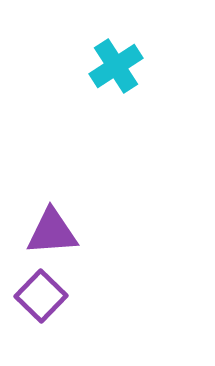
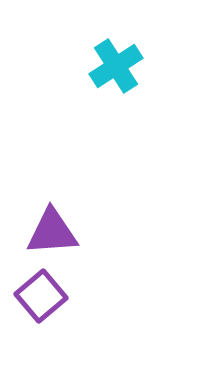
purple square: rotated 6 degrees clockwise
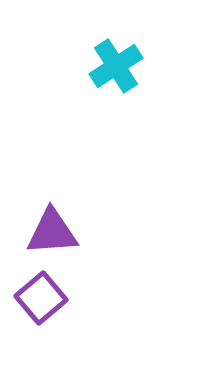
purple square: moved 2 px down
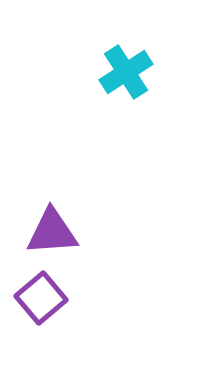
cyan cross: moved 10 px right, 6 px down
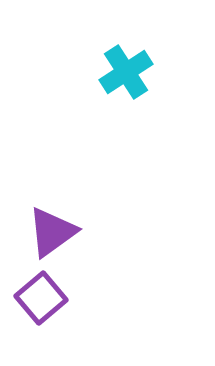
purple triangle: rotated 32 degrees counterclockwise
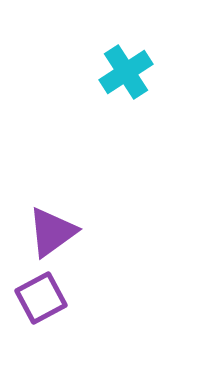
purple square: rotated 12 degrees clockwise
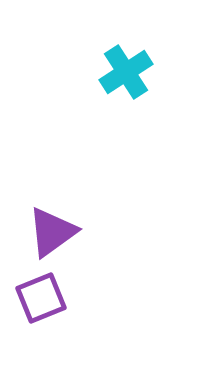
purple square: rotated 6 degrees clockwise
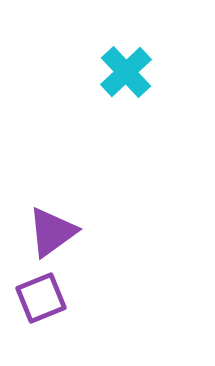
cyan cross: rotated 10 degrees counterclockwise
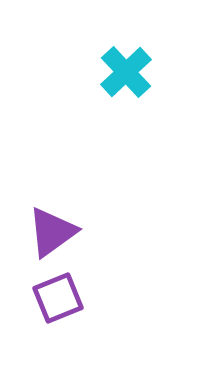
purple square: moved 17 px right
